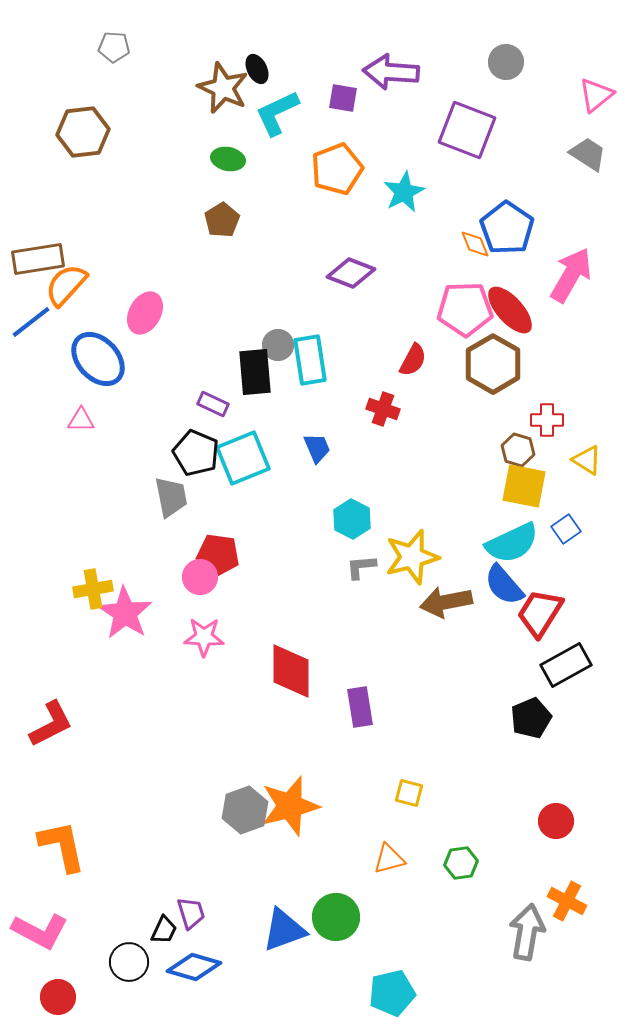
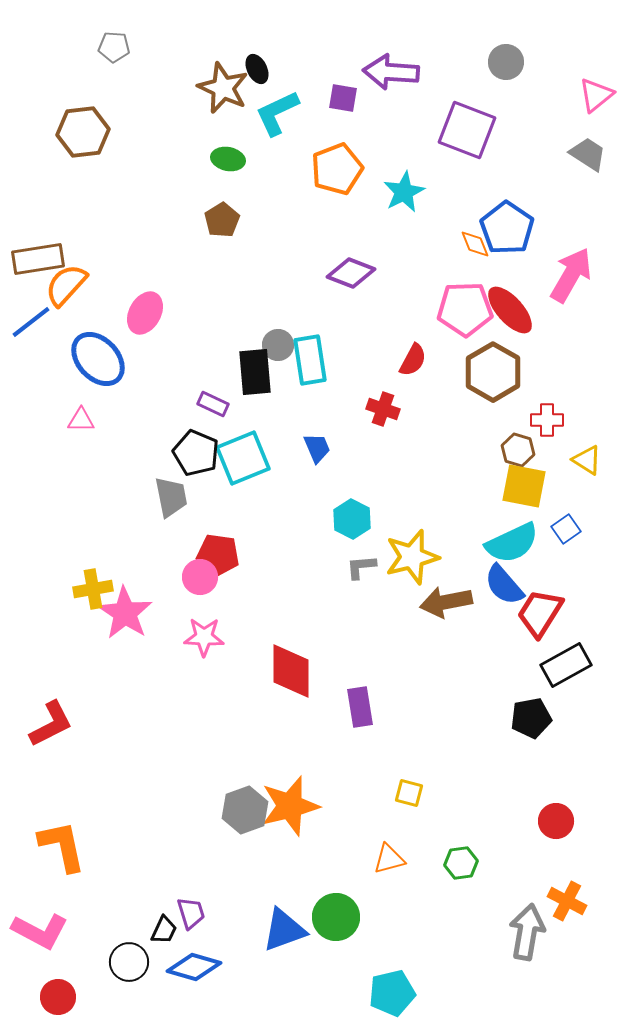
brown hexagon at (493, 364): moved 8 px down
black pentagon at (531, 718): rotated 12 degrees clockwise
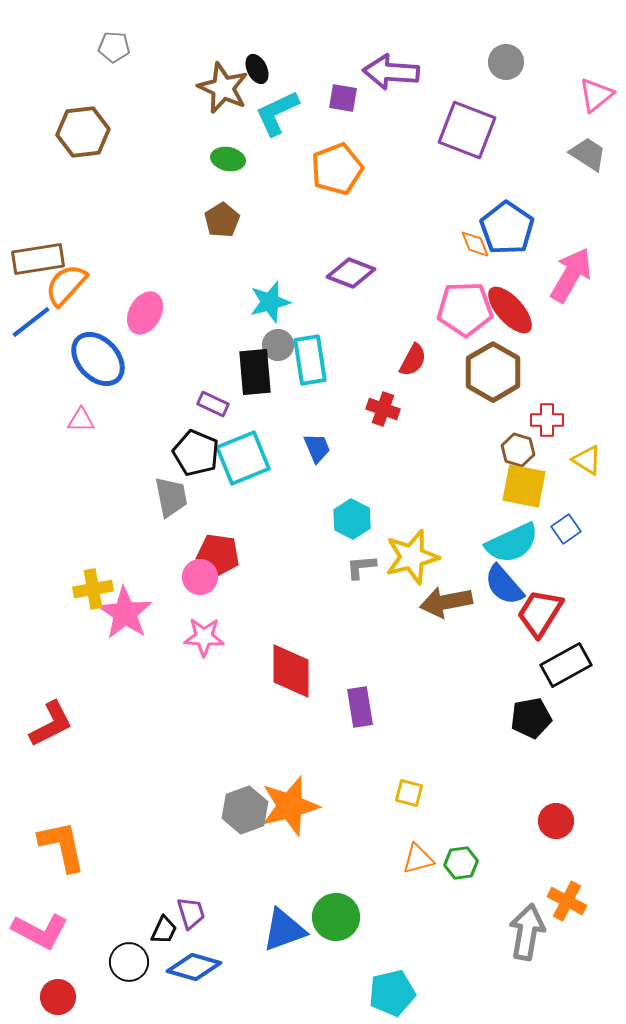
cyan star at (404, 192): moved 134 px left, 110 px down; rotated 12 degrees clockwise
orange triangle at (389, 859): moved 29 px right
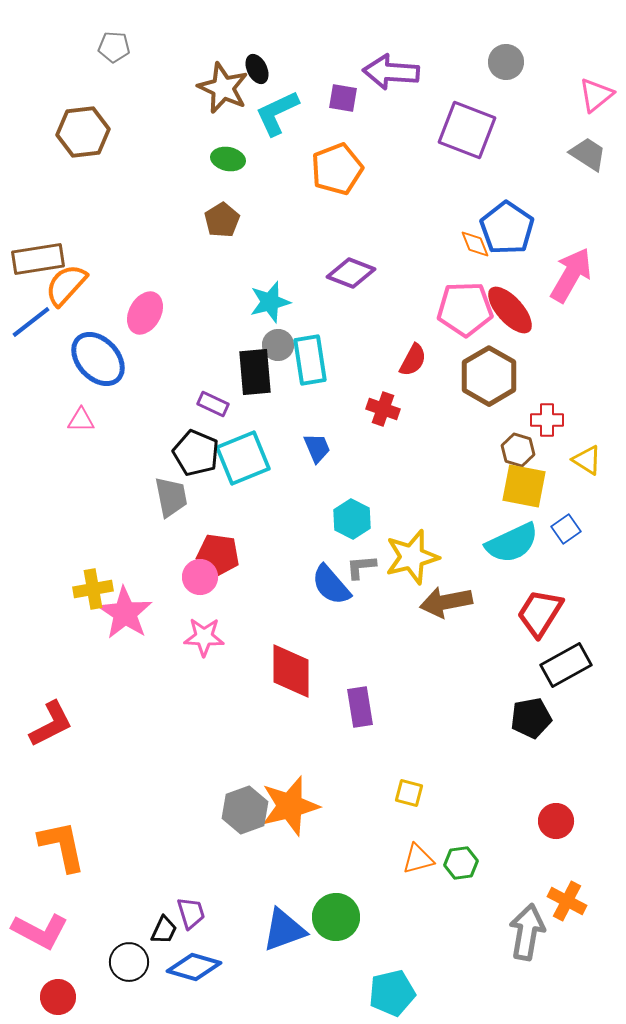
brown hexagon at (493, 372): moved 4 px left, 4 px down
blue semicircle at (504, 585): moved 173 px left
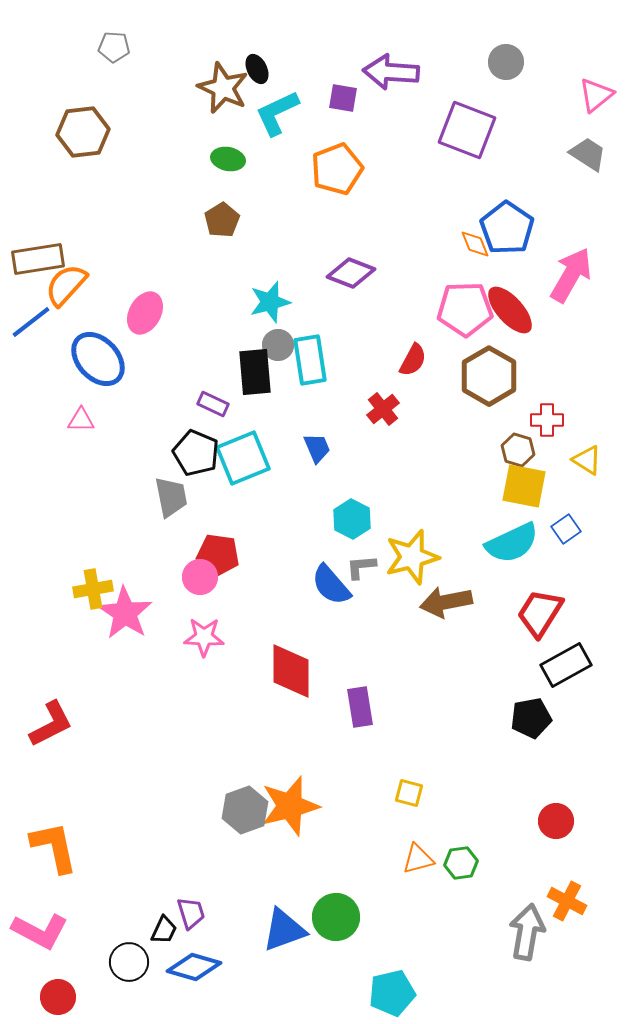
red cross at (383, 409): rotated 32 degrees clockwise
orange L-shape at (62, 846): moved 8 px left, 1 px down
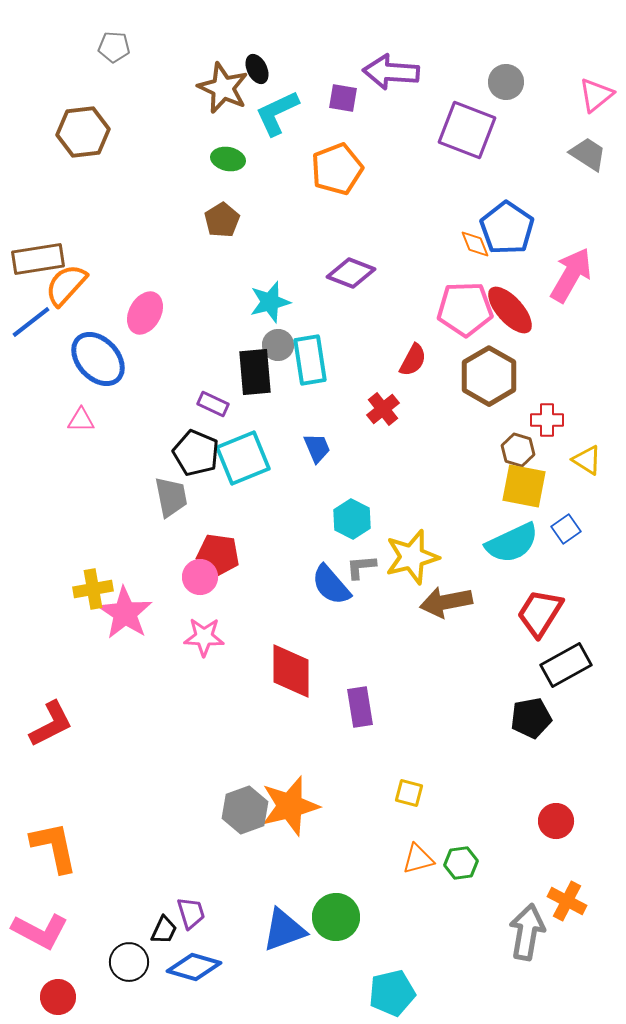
gray circle at (506, 62): moved 20 px down
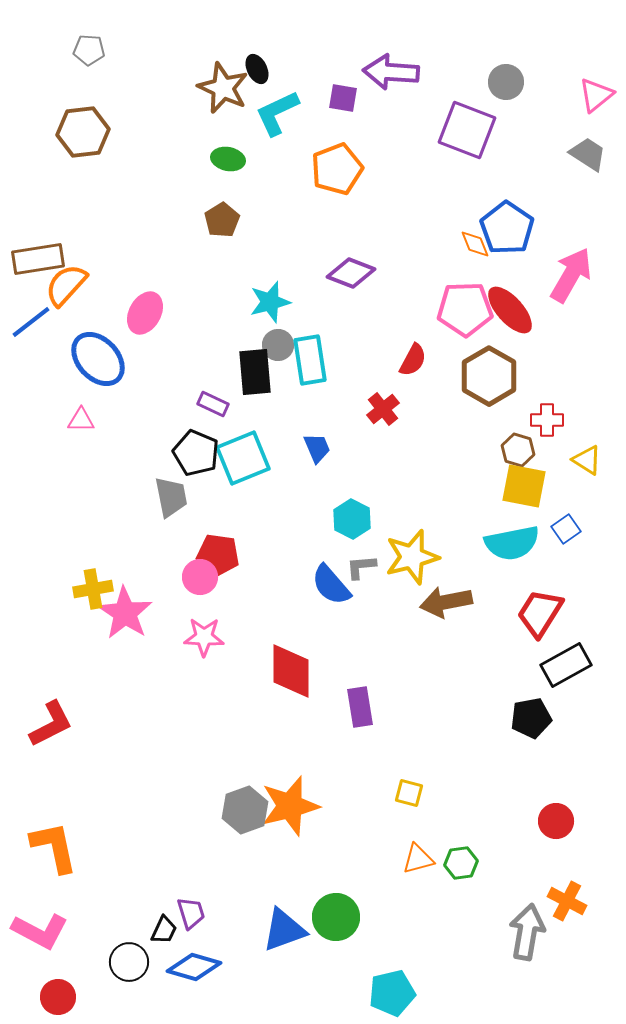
gray pentagon at (114, 47): moved 25 px left, 3 px down
cyan semicircle at (512, 543): rotated 14 degrees clockwise
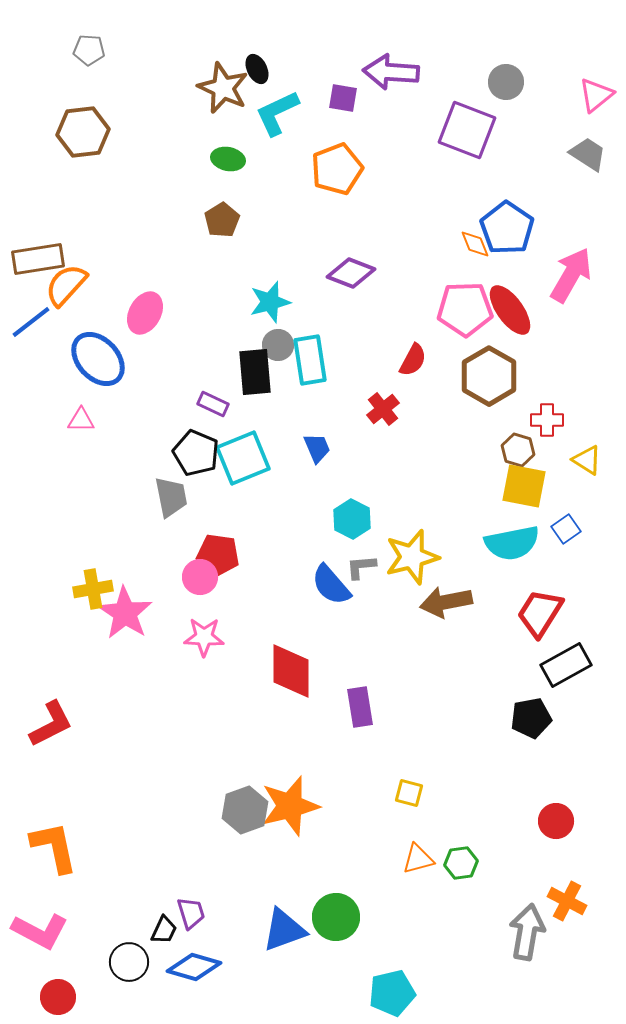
red ellipse at (510, 310): rotated 6 degrees clockwise
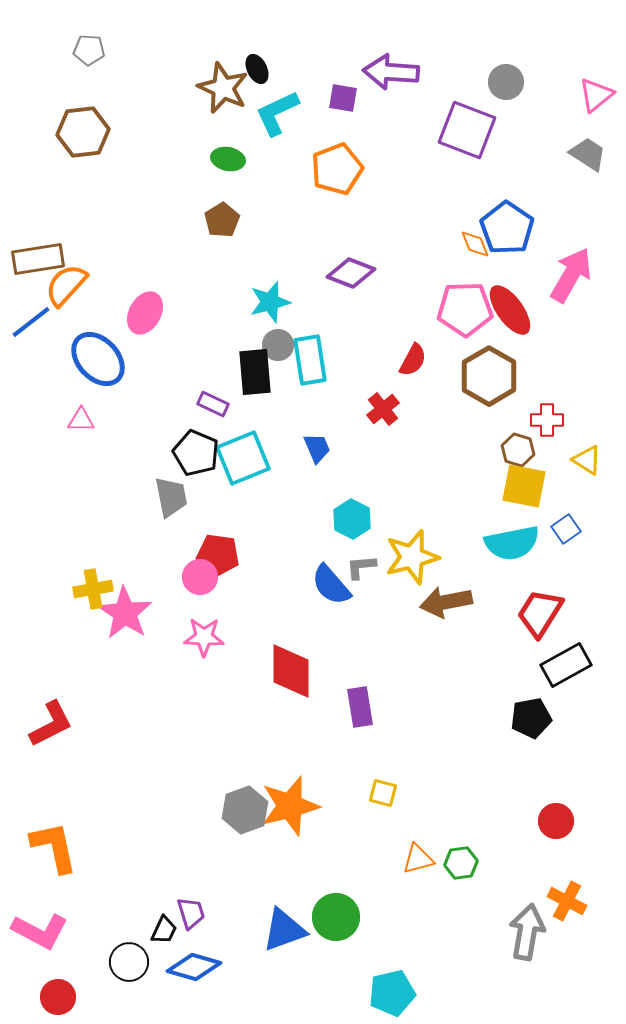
yellow square at (409, 793): moved 26 px left
